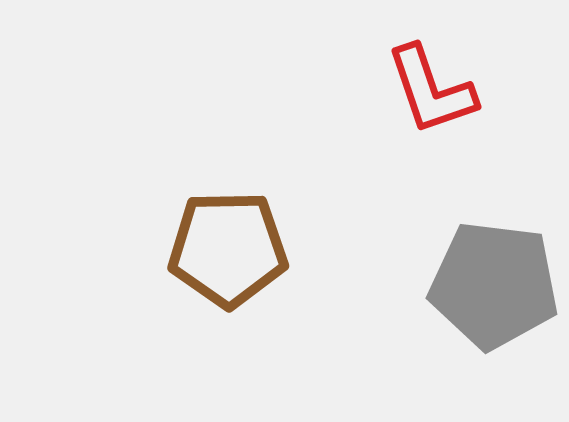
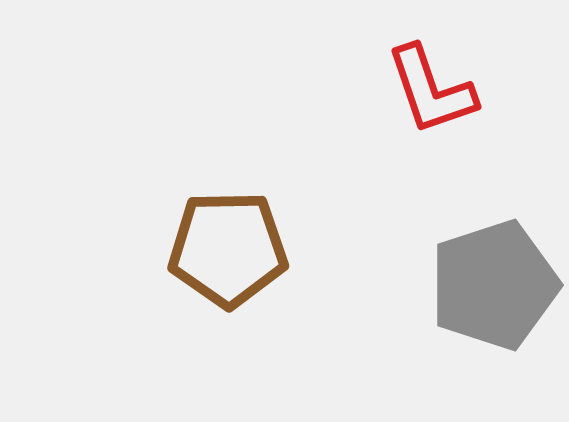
gray pentagon: rotated 25 degrees counterclockwise
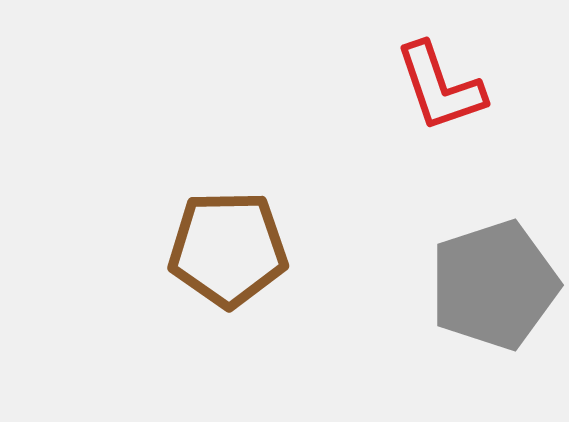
red L-shape: moved 9 px right, 3 px up
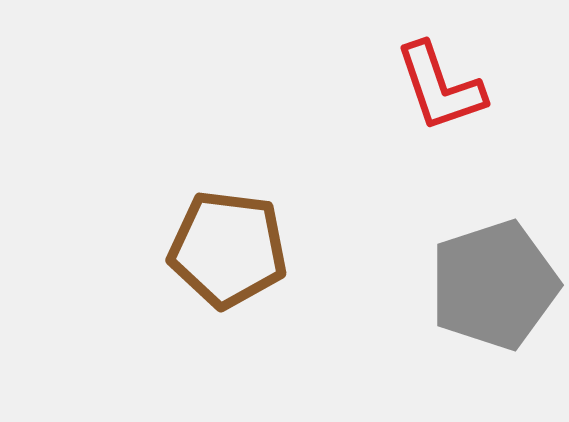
brown pentagon: rotated 8 degrees clockwise
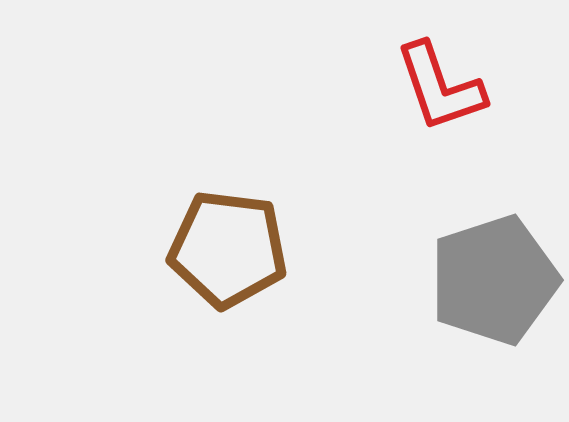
gray pentagon: moved 5 px up
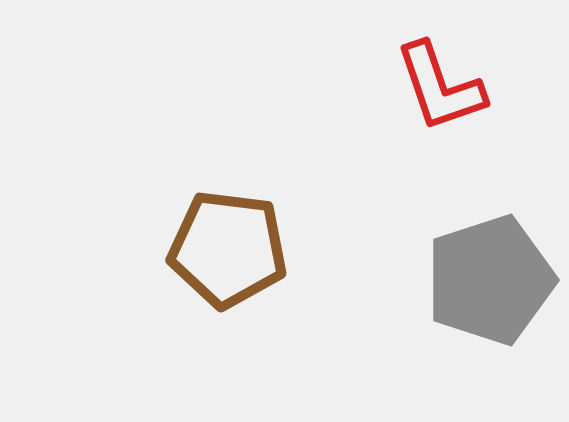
gray pentagon: moved 4 px left
